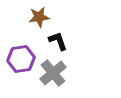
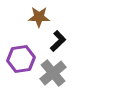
brown star: rotated 10 degrees clockwise
black L-shape: rotated 65 degrees clockwise
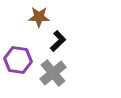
purple hexagon: moved 3 px left, 1 px down; rotated 16 degrees clockwise
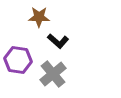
black L-shape: rotated 85 degrees clockwise
gray cross: moved 1 px down
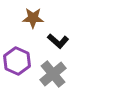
brown star: moved 6 px left, 1 px down
purple hexagon: moved 1 px left, 1 px down; rotated 16 degrees clockwise
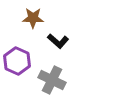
gray cross: moved 1 px left, 6 px down; rotated 24 degrees counterclockwise
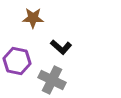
black L-shape: moved 3 px right, 6 px down
purple hexagon: rotated 12 degrees counterclockwise
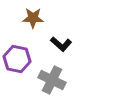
black L-shape: moved 3 px up
purple hexagon: moved 2 px up
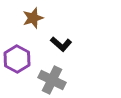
brown star: rotated 20 degrees counterclockwise
purple hexagon: rotated 16 degrees clockwise
